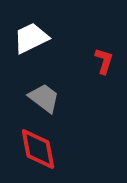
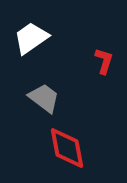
white trapezoid: rotated 9 degrees counterclockwise
red diamond: moved 29 px right, 1 px up
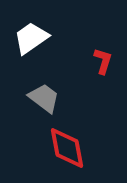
red L-shape: moved 1 px left
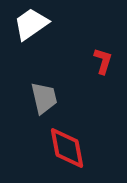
white trapezoid: moved 14 px up
gray trapezoid: rotated 40 degrees clockwise
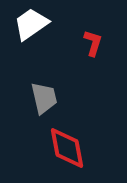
red L-shape: moved 10 px left, 18 px up
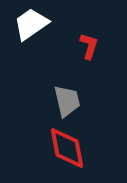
red L-shape: moved 4 px left, 3 px down
gray trapezoid: moved 23 px right, 3 px down
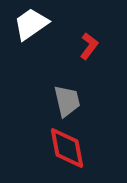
red L-shape: rotated 20 degrees clockwise
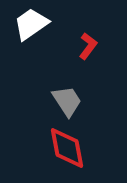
red L-shape: moved 1 px left
gray trapezoid: rotated 20 degrees counterclockwise
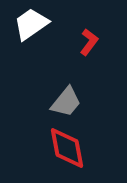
red L-shape: moved 1 px right, 4 px up
gray trapezoid: moved 1 px left, 1 px down; rotated 72 degrees clockwise
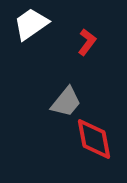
red L-shape: moved 2 px left
red diamond: moved 27 px right, 9 px up
